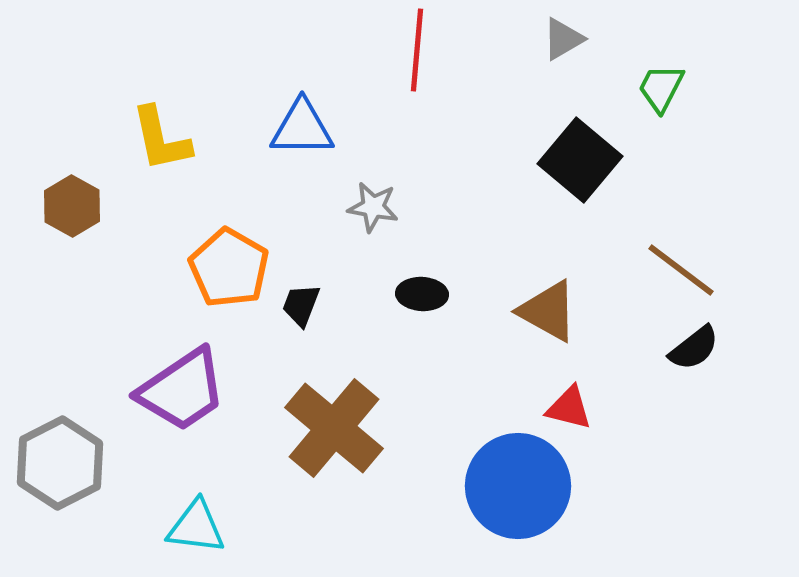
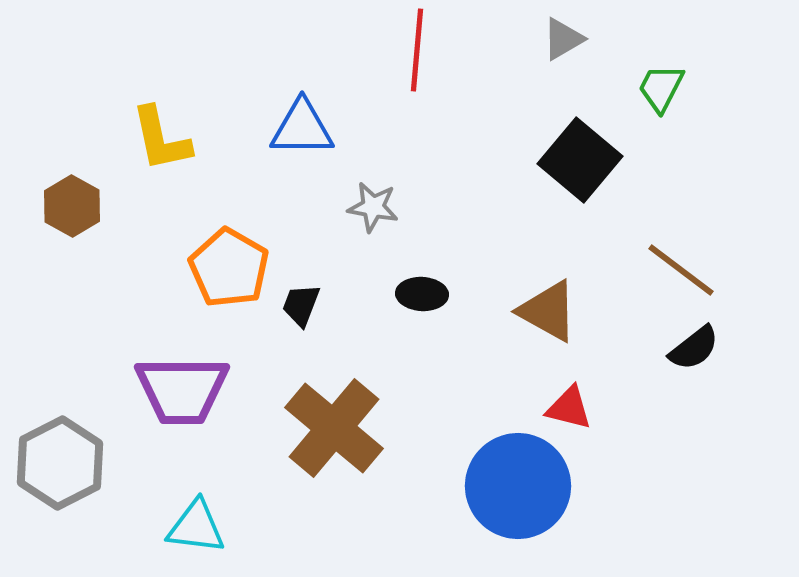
purple trapezoid: rotated 34 degrees clockwise
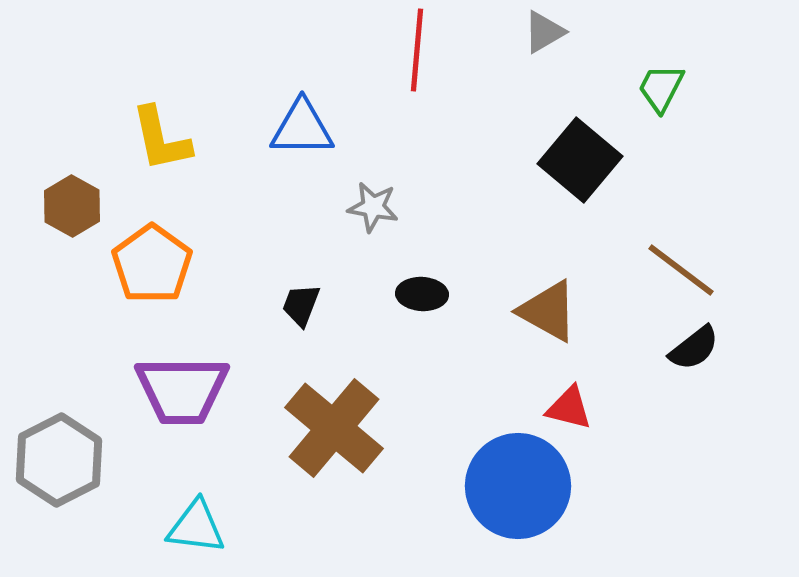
gray triangle: moved 19 px left, 7 px up
orange pentagon: moved 77 px left, 4 px up; rotated 6 degrees clockwise
gray hexagon: moved 1 px left, 3 px up
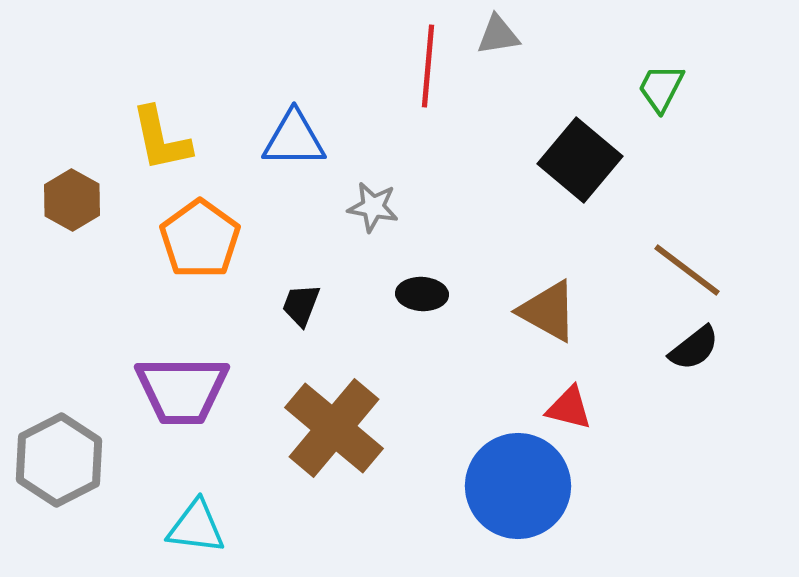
gray triangle: moved 46 px left, 3 px down; rotated 21 degrees clockwise
red line: moved 11 px right, 16 px down
blue triangle: moved 8 px left, 11 px down
brown hexagon: moved 6 px up
orange pentagon: moved 48 px right, 25 px up
brown line: moved 6 px right
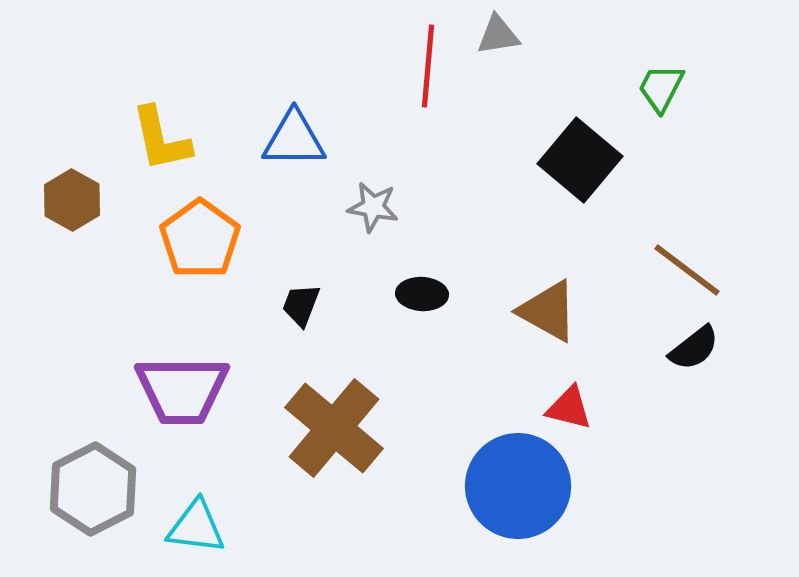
gray hexagon: moved 34 px right, 29 px down
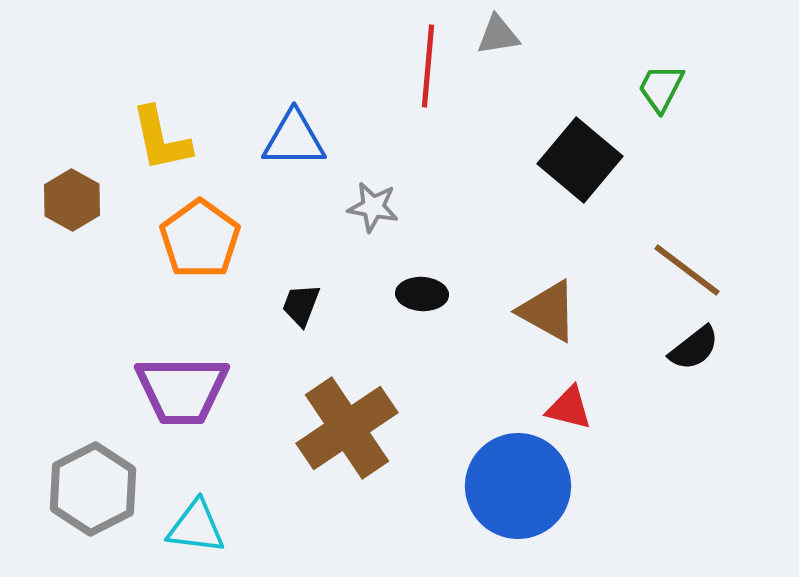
brown cross: moved 13 px right; rotated 16 degrees clockwise
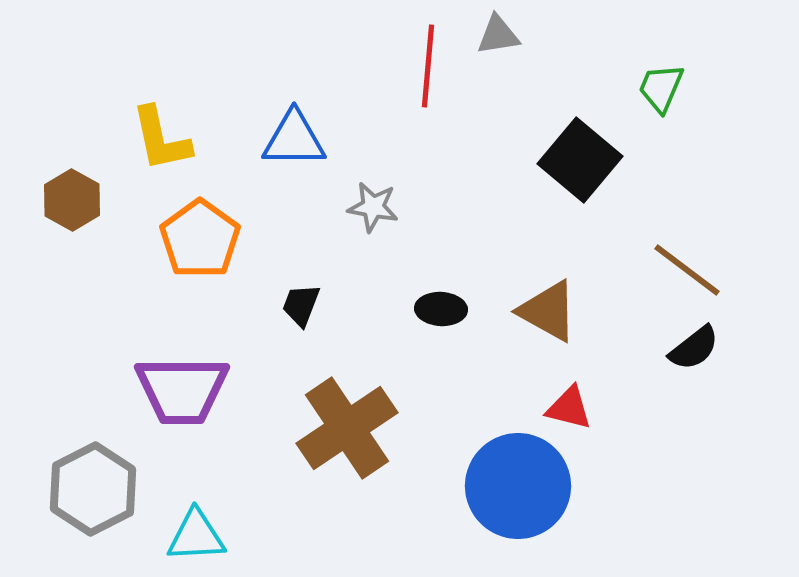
green trapezoid: rotated 4 degrees counterclockwise
black ellipse: moved 19 px right, 15 px down
cyan triangle: moved 9 px down; rotated 10 degrees counterclockwise
